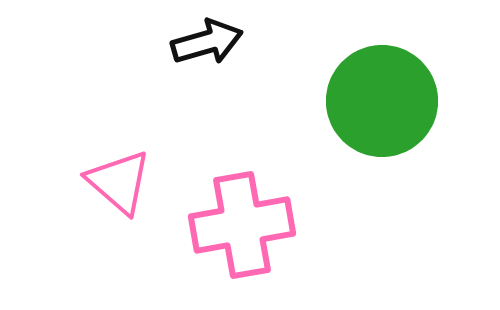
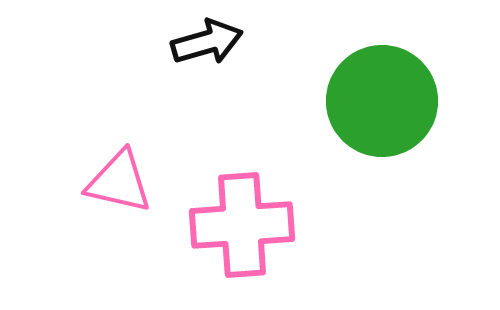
pink triangle: rotated 28 degrees counterclockwise
pink cross: rotated 6 degrees clockwise
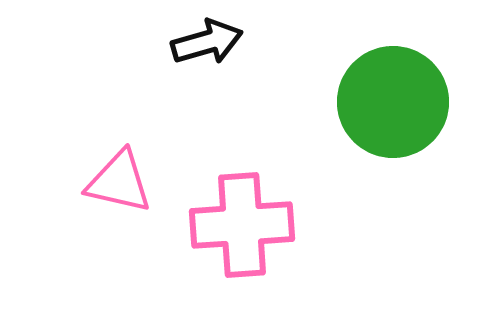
green circle: moved 11 px right, 1 px down
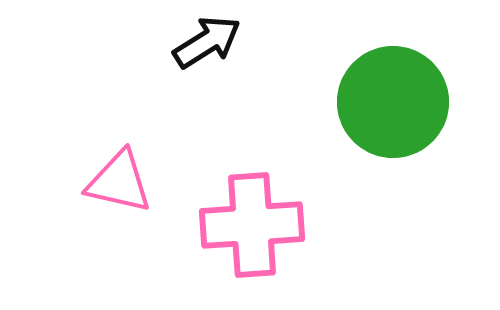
black arrow: rotated 16 degrees counterclockwise
pink cross: moved 10 px right
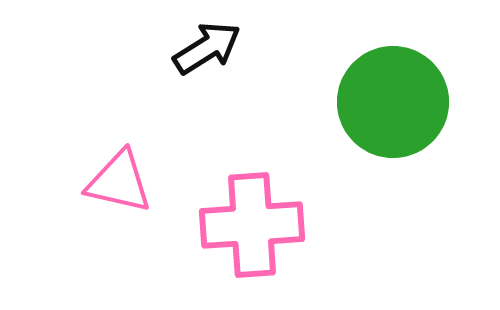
black arrow: moved 6 px down
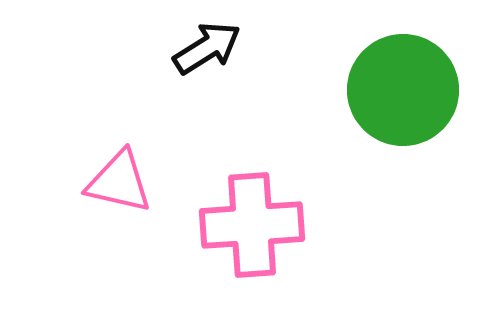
green circle: moved 10 px right, 12 px up
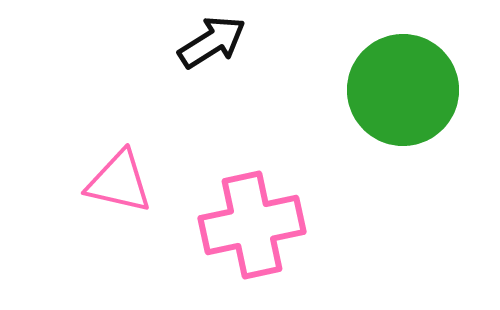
black arrow: moved 5 px right, 6 px up
pink cross: rotated 8 degrees counterclockwise
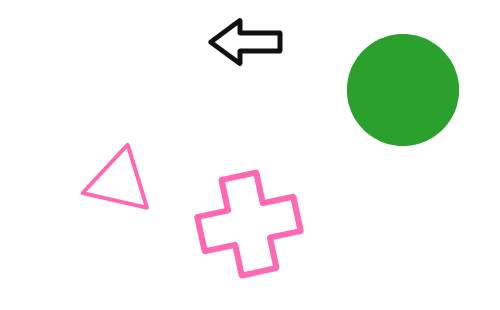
black arrow: moved 34 px right; rotated 148 degrees counterclockwise
pink cross: moved 3 px left, 1 px up
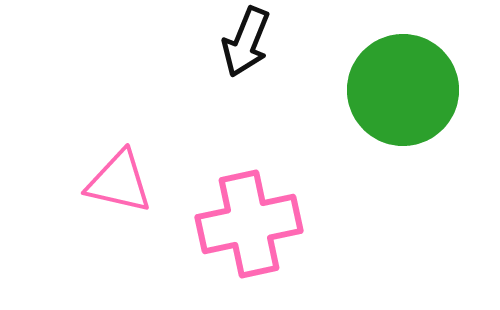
black arrow: rotated 68 degrees counterclockwise
